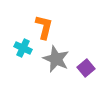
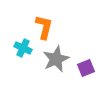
gray star: rotated 24 degrees clockwise
purple square: rotated 18 degrees clockwise
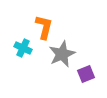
gray star: moved 6 px right, 5 px up
purple square: moved 6 px down
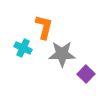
gray star: rotated 24 degrees clockwise
purple square: rotated 24 degrees counterclockwise
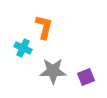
gray star: moved 9 px left, 17 px down
purple square: moved 3 px down; rotated 24 degrees clockwise
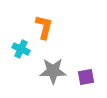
cyan cross: moved 2 px left, 1 px down
purple square: rotated 12 degrees clockwise
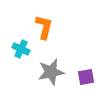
gray star: moved 2 px left, 1 px down; rotated 12 degrees counterclockwise
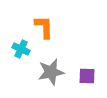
orange L-shape: rotated 15 degrees counterclockwise
purple square: moved 1 px right, 1 px up; rotated 12 degrees clockwise
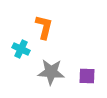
orange L-shape: rotated 15 degrees clockwise
gray star: rotated 16 degrees clockwise
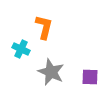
gray star: rotated 20 degrees clockwise
purple square: moved 3 px right, 1 px down
